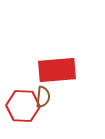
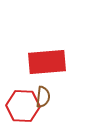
red rectangle: moved 10 px left, 8 px up
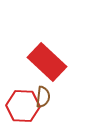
red rectangle: rotated 48 degrees clockwise
